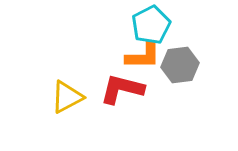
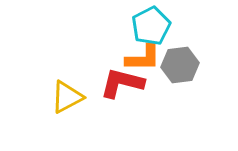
cyan pentagon: moved 1 px down
orange L-shape: moved 2 px down
red L-shape: moved 6 px up
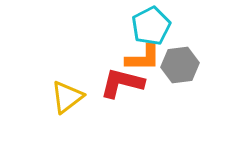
yellow triangle: rotated 9 degrees counterclockwise
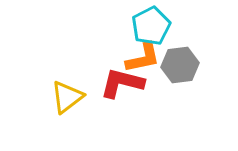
orange L-shape: rotated 12 degrees counterclockwise
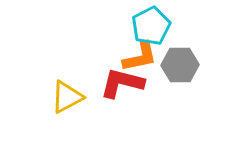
orange L-shape: moved 3 px left, 1 px up
gray hexagon: rotated 6 degrees clockwise
yellow triangle: rotated 9 degrees clockwise
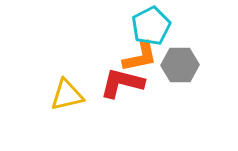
yellow triangle: moved 2 px up; rotated 15 degrees clockwise
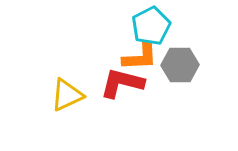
orange L-shape: rotated 9 degrees clockwise
yellow triangle: rotated 12 degrees counterclockwise
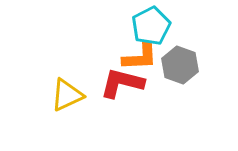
gray hexagon: rotated 21 degrees clockwise
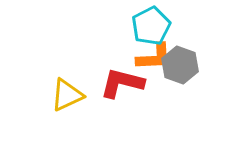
orange L-shape: moved 14 px right
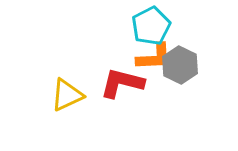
gray hexagon: rotated 6 degrees clockwise
